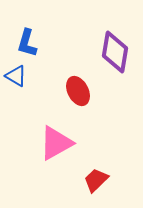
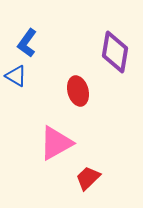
blue L-shape: rotated 20 degrees clockwise
red ellipse: rotated 12 degrees clockwise
red trapezoid: moved 8 px left, 2 px up
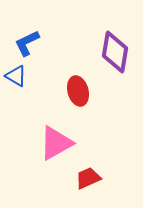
blue L-shape: rotated 28 degrees clockwise
red trapezoid: rotated 20 degrees clockwise
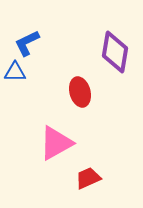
blue triangle: moved 1 px left, 4 px up; rotated 30 degrees counterclockwise
red ellipse: moved 2 px right, 1 px down
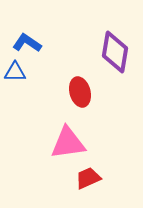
blue L-shape: rotated 60 degrees clockwise
pink triangle: moved 12 px right; rotated 21 degrees clockwise
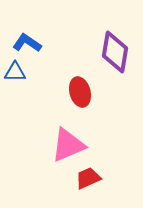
pink triangle: moved 2 px down; rotated 15 degrees counterclockwise
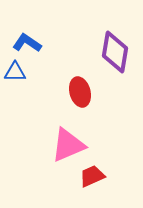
red trapezoid: moved 4 px right, 2 px up
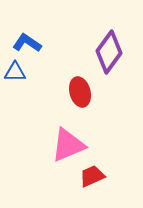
purple diamond: moved 6 px left; rotated 27 degrees clockwise
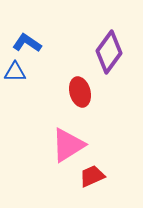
pink triangle: rotated 9 degrees counterclockwise
